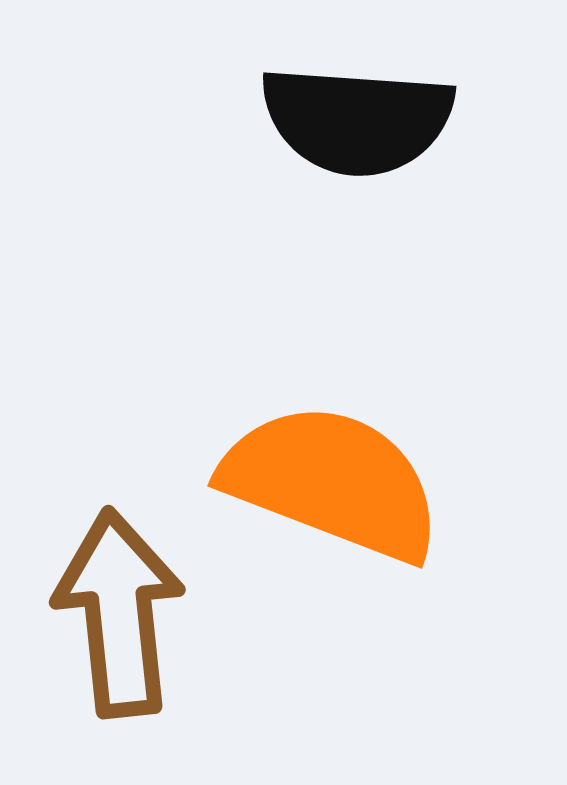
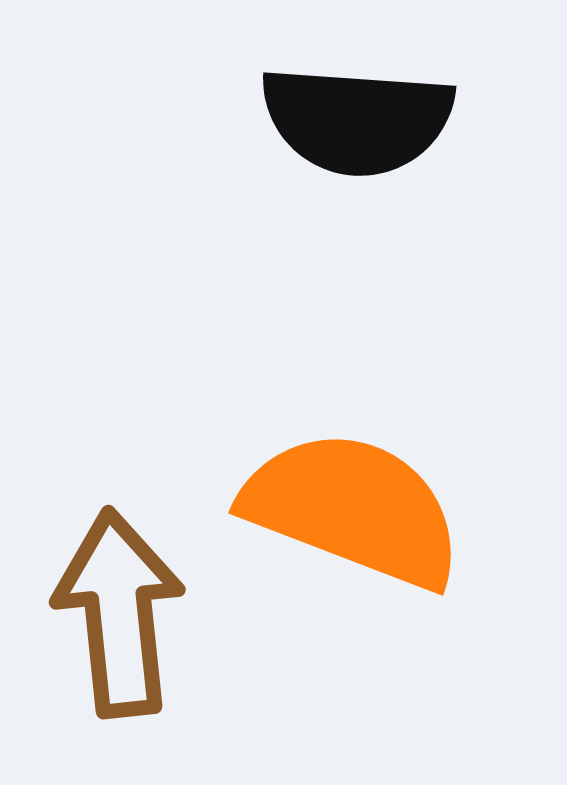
orange semicircle: moved 21 px right, 27 px down
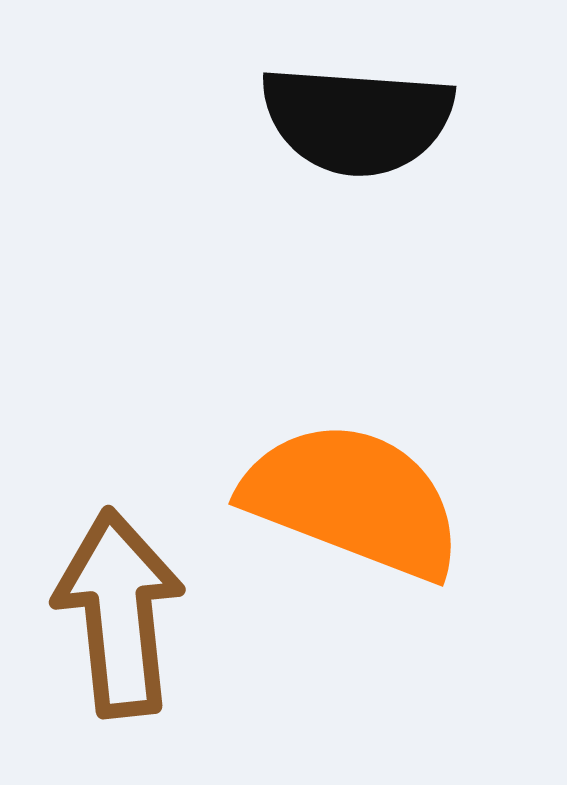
orange semicircle: moved 9 px up
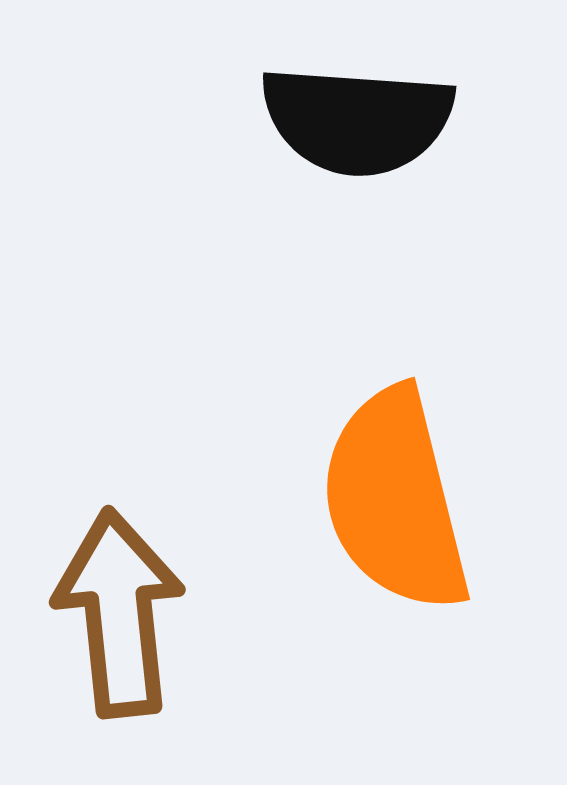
orange semicircle: moved 42 px right; rotated 125 degrees counterclockwise
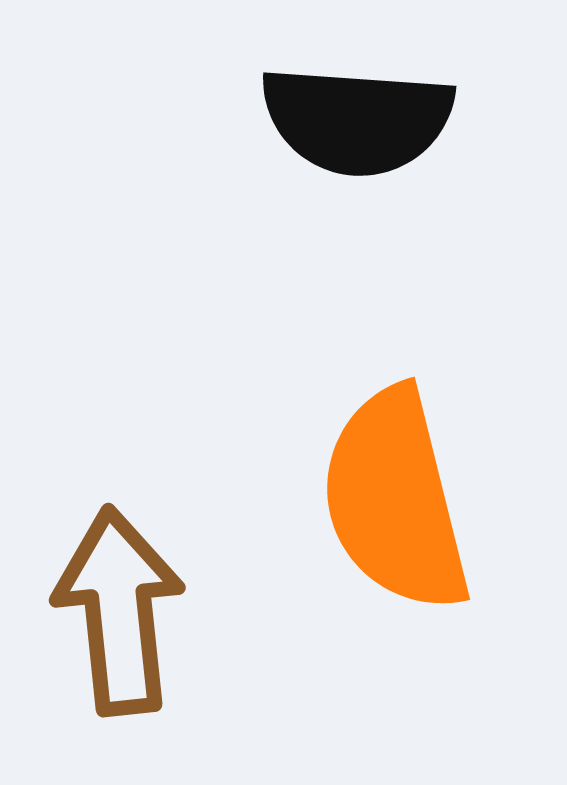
brown arrow: moved 2 px up
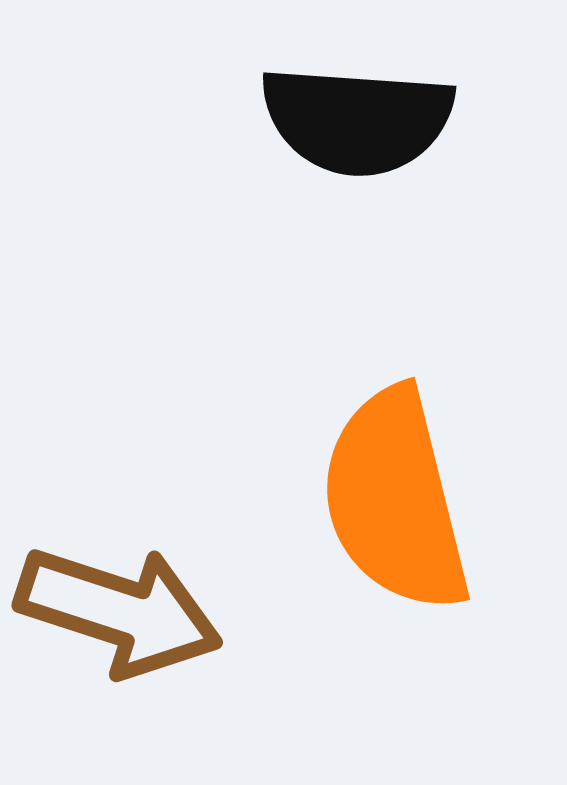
brown arrow: rotated 114 degrees clockwise
